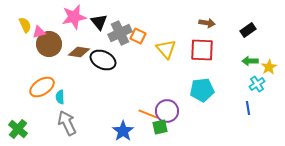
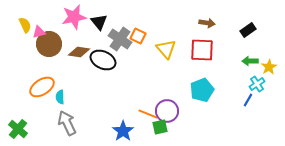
gray cross: moved 6 px down; rotated 30 degrees counterclockwise
cyan pentagon: rotated 15 degrees counterclockwise
blue line: moved 8 px up; rotated 40 degrees clockwise
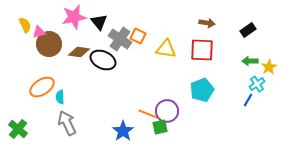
yellow triangle: rotated 40 degrees counterclockwise
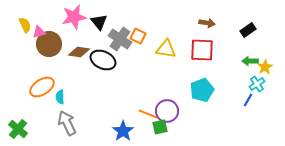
yellow star: moved 4 px left
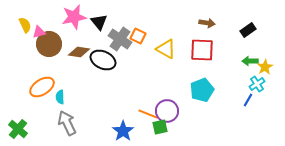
yellow triangle: rotated 20 degrees clockwise
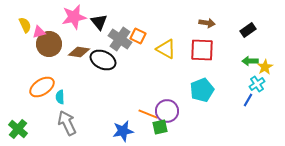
blue star: rotated 25 degrees clockwise
